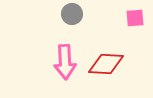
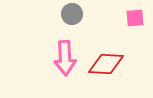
pink arrow: moved 4 px up
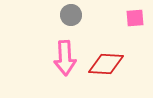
gray circle: moved 1 px left, 1 px down
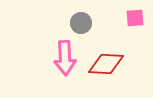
gray circle: moved 10 px right, 8 px down
